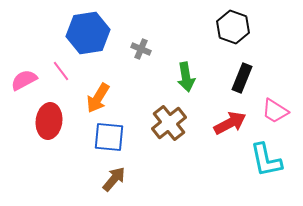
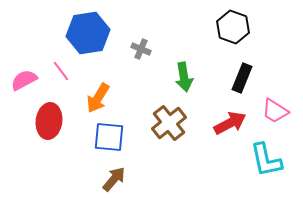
green arrow: moved 2 px left
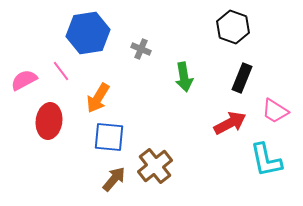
brown cross: moved 14 px left, 43 px down
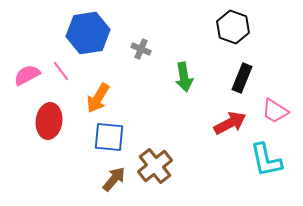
pink semicircle: moved 3 px right, 5 px up
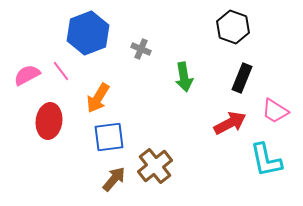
blue hexagon: rotated 12 degrees counterclockwise
blue square: rotated 12 degrees counterclockwise
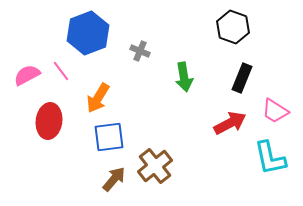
gray cross: moved 1 px left, 2 px down
cyan L-shape: moved 4 px right, 2 px up
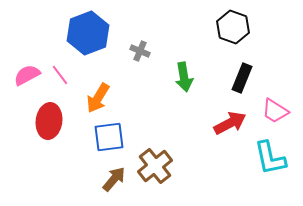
pink line: moved 1 px left, 4 px down
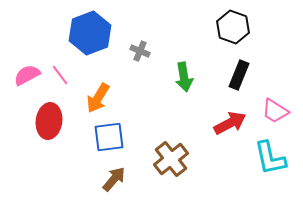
blue hexagon: moved 2 px right
black rectangle: moved 3 px left, 3 px up
brown cross: moved 16 px right, 7 px up
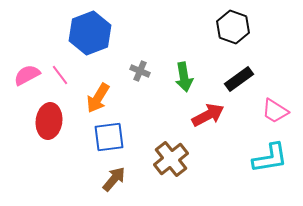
gray cross: moved 20 px down
black rectangle: moved 4 px down; rotated 32 degrees clockwise
red arrow: moved 22 px left, 8 px up
cyan L-shape: rotated 87 degrees counterclockwise
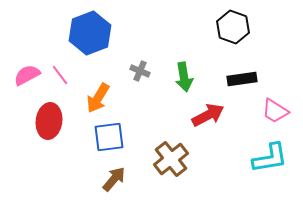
black rectangle: moved 3 px right; rotated 28 degrees clockwise
